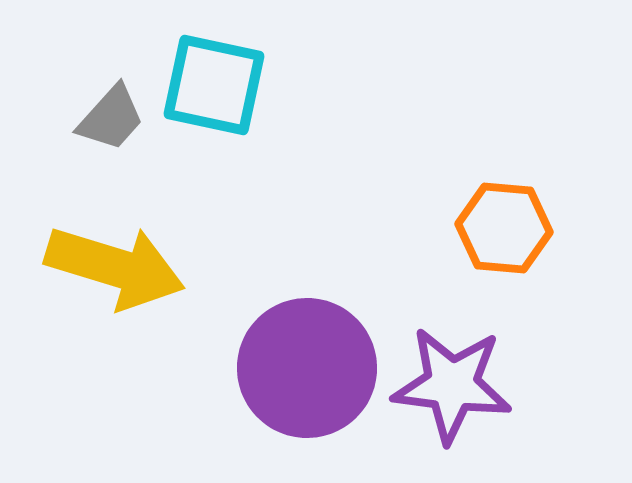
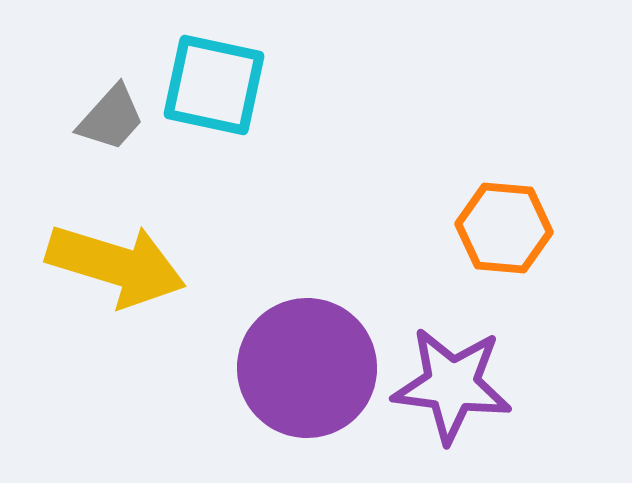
yellow arrow: moved 1 px right, 2 px up
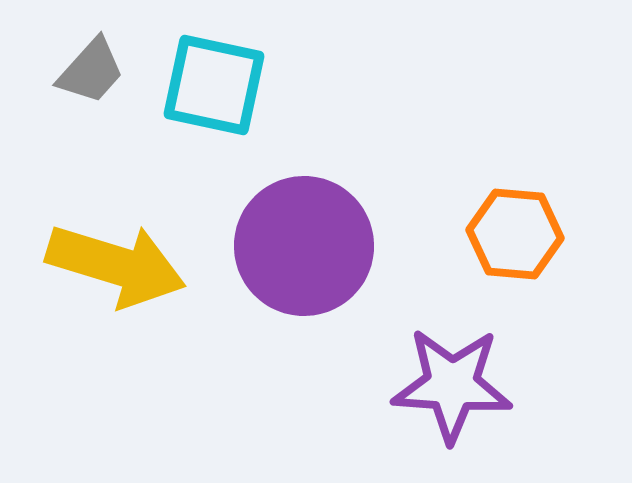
gray trapezoid: moved 20 px left, 47 px up
orange hexagon: moved 11 px right, 6 px down
purple circle: moved 3 px left, 122 px up
purple star: rotated 3 degrees counterclockwise
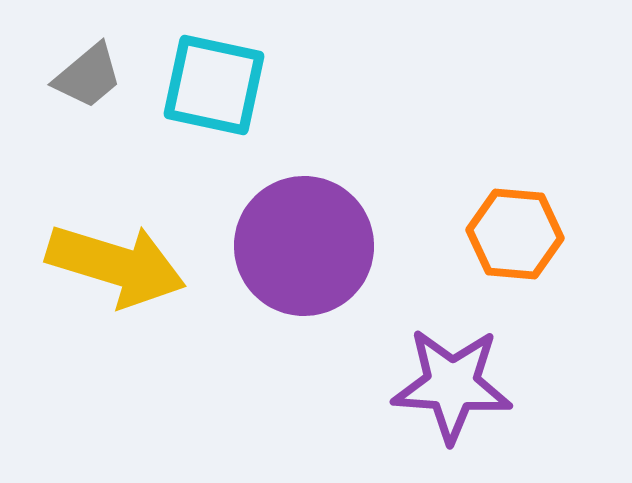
gray trapezoid: moved 3 px left, 5 px down; rotated 8 degrees clockwise
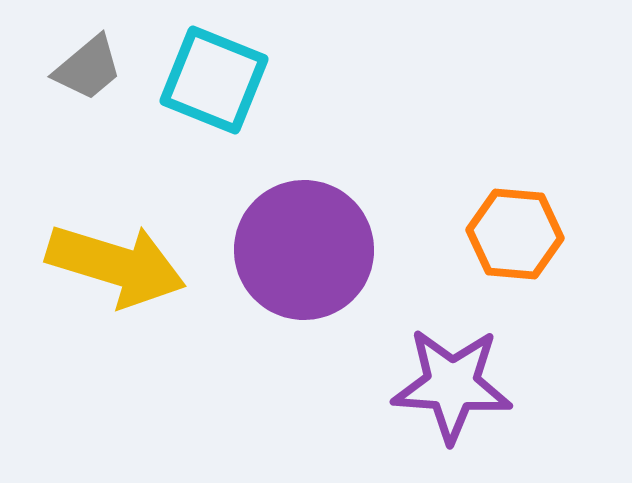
gray trapezoid: moved 8 px up
cyan square: moved 5 px up; rotated 10 degrees clockwise
purple circle: moved 4 px down
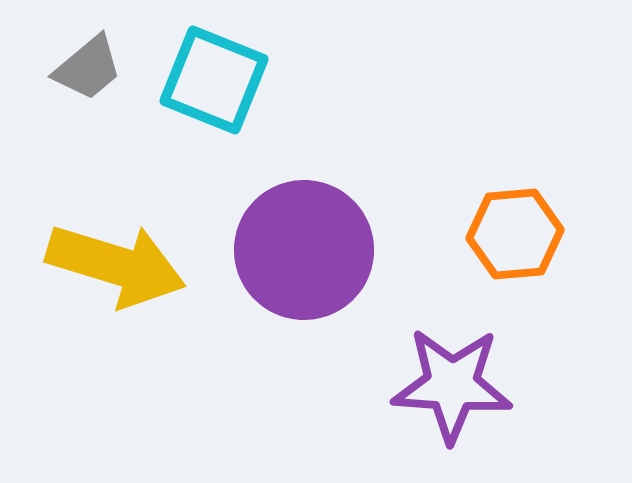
orange hexagon: rotated 10 degrees counterclockwise
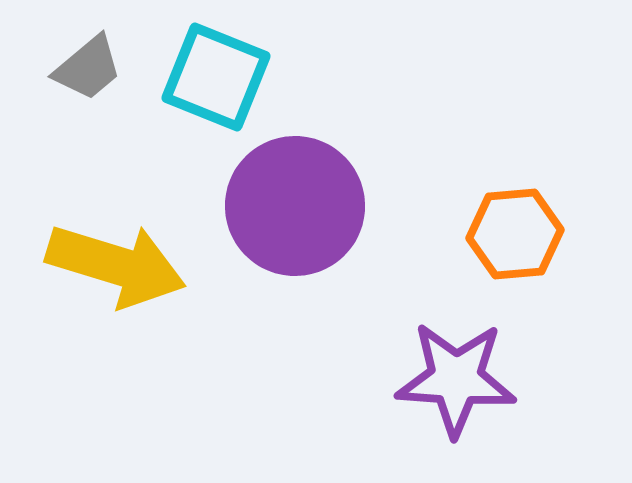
cyan square: moved 2 px right, 3 px up
purple circle: moved 9 px left, 44 px up
purple star: moved 4 px right, 6 px up
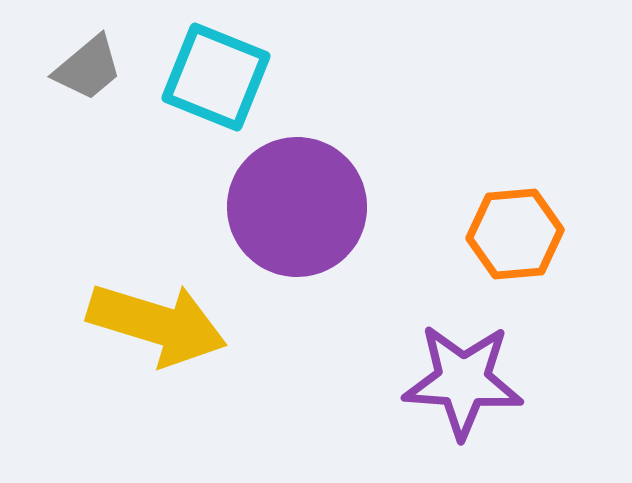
purple circle: moved 2 px right, 1 px down
yellow arrow: moved 41 px right, 59 px down
purple star: moved 7 px right, 2 px down
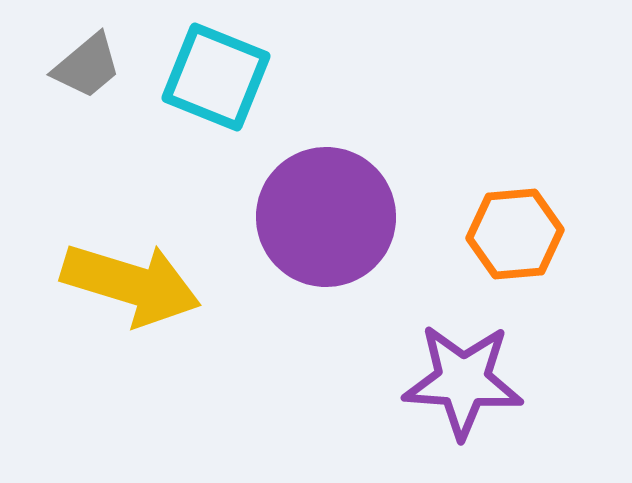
gray trapezoid: moved 1 px left, 2 px up
purple circle: moved 29 px right, 10 px down
yellow arrow: moved 26 px left, 40 px up
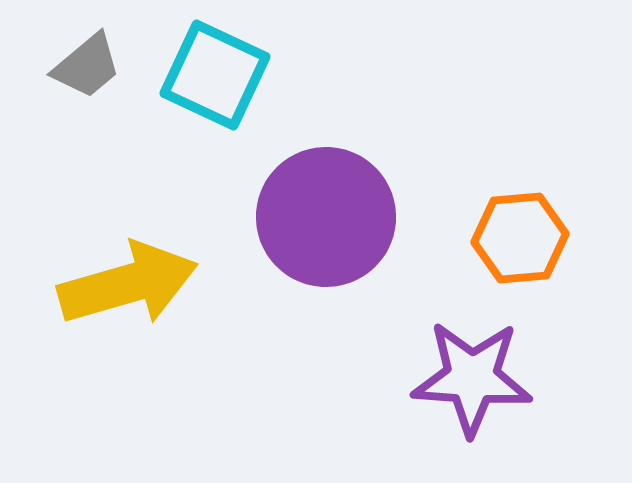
cyan square: moved 1 px left, 2 px up; rotated 3 degrees clockwise
orange hexagon: moved 5 px right, 4 px down
yellow arrow: moved 3 px left; rotated 33 degrees counterclockwise
purple star: moved 9 px right, 3 px up
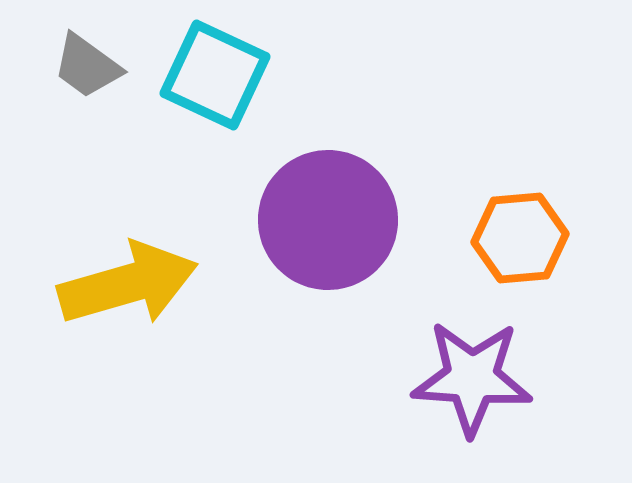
gray trapezoid: rotated 76 degrees clockwise
purple circle: moved 2 px right, 3 px down
